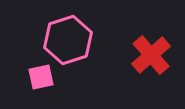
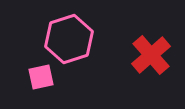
pink hexagon: moved 1 px right, 1 px up
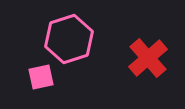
red cross: moved 3 px left, 3 px down
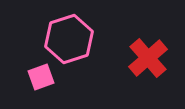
pink square: rotated 8 degrees counterclockwise
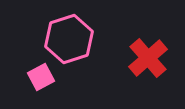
pink square: rotated 8 degrees counterclockwise
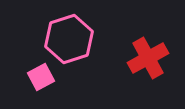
red cross: rotated 12 degrees clockwise
